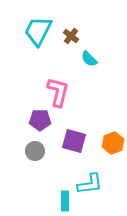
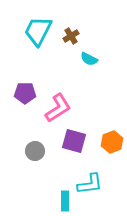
brown cross: rotated 21 degrees clockwise
cyan semicircle: rotated 18 degrees counterclockwise
pink L-shape: moved 16 px down; rotated 44 degrees clockwise
purple pentagon: moved 15 px left, 27 px up
orange hexagon: moved 1 px left, 1 px up
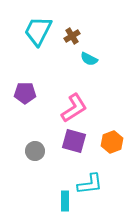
brown cross: moved 1 px right
pink L-shape: moved 16 px right
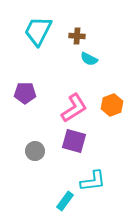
brown cross: moved 5 px right; rotated 35 degrees clockwise
orange hexagon: moved 37 px up
cyan L-shape: moved 3 px right, 3 px up
cyan rectangle: rotated 36 degrees clockwise
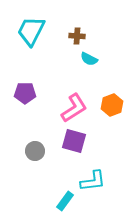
cyan trapezoid: moved 7 px left
